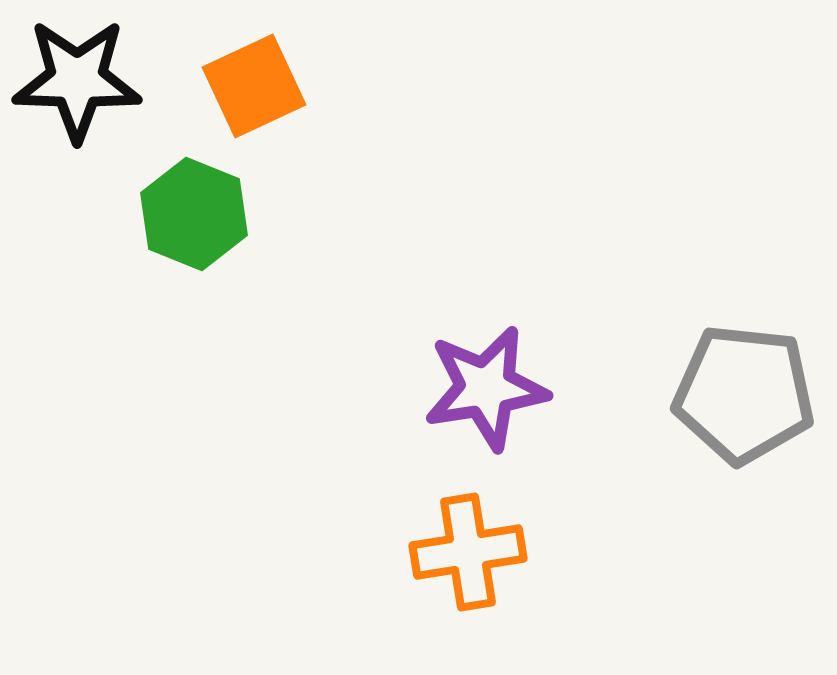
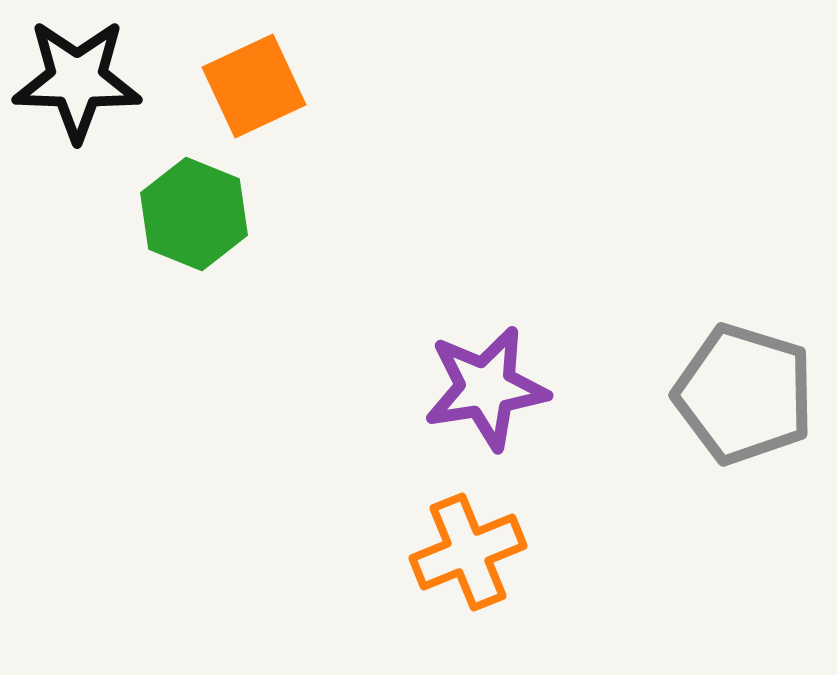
gray pentagon: rotated 11 degrees clockwise
orange cross: rotated 13 degrees counterclockwise
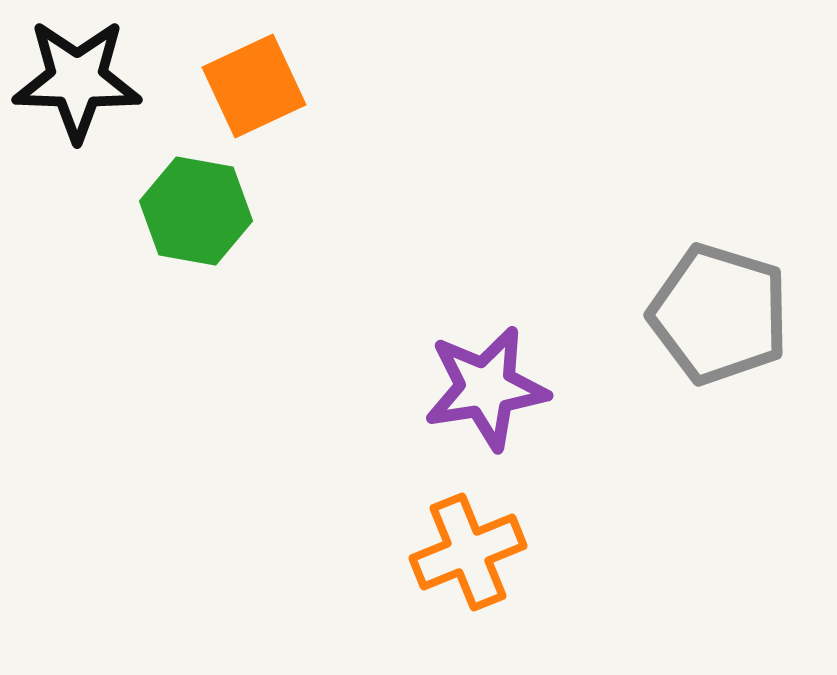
green hexagon: moved 2 px right, 3 px up; rotated 12 degrees counterclockwise
gray pentagon: moved 25 px left, 80 px up
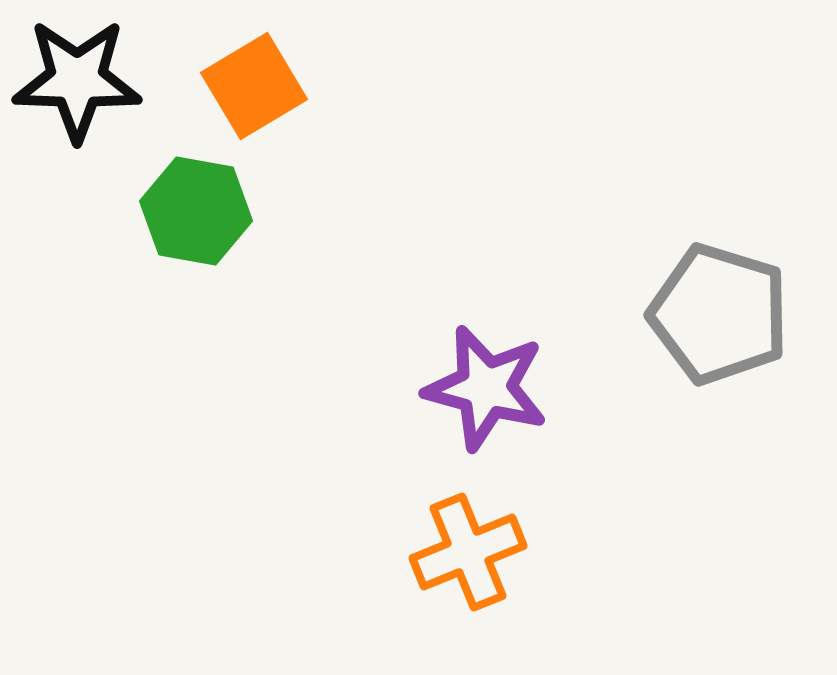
orange square: rotated 6 degrees counterclockwise
purple star: rotated 24 degrees clockwise
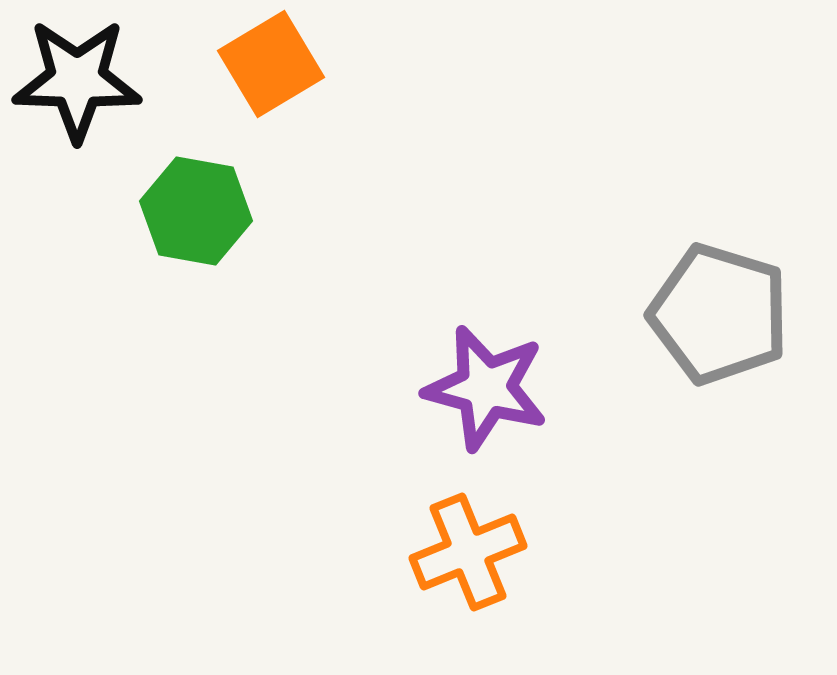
orange square: moved 17 px right, 22 px up
